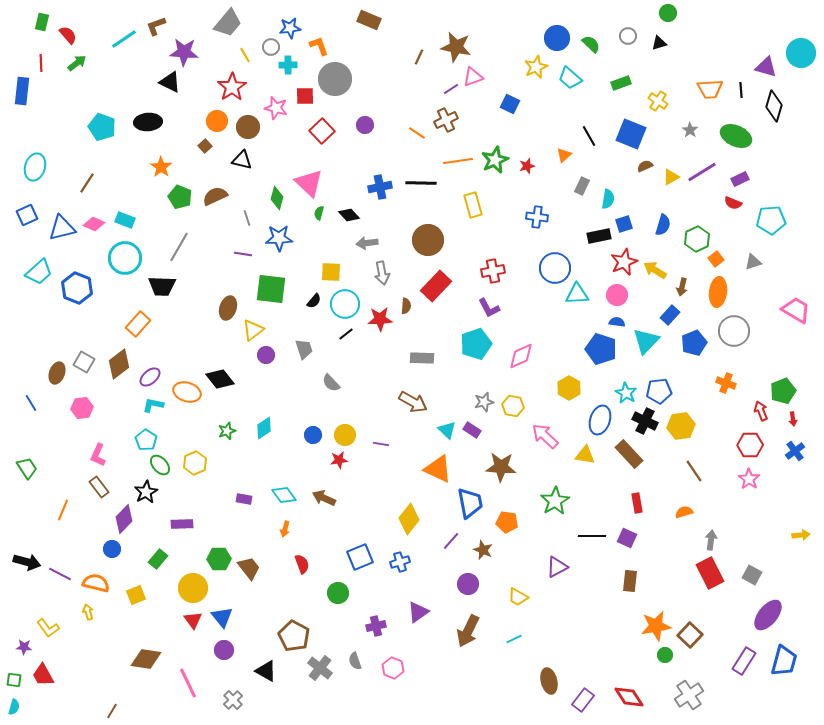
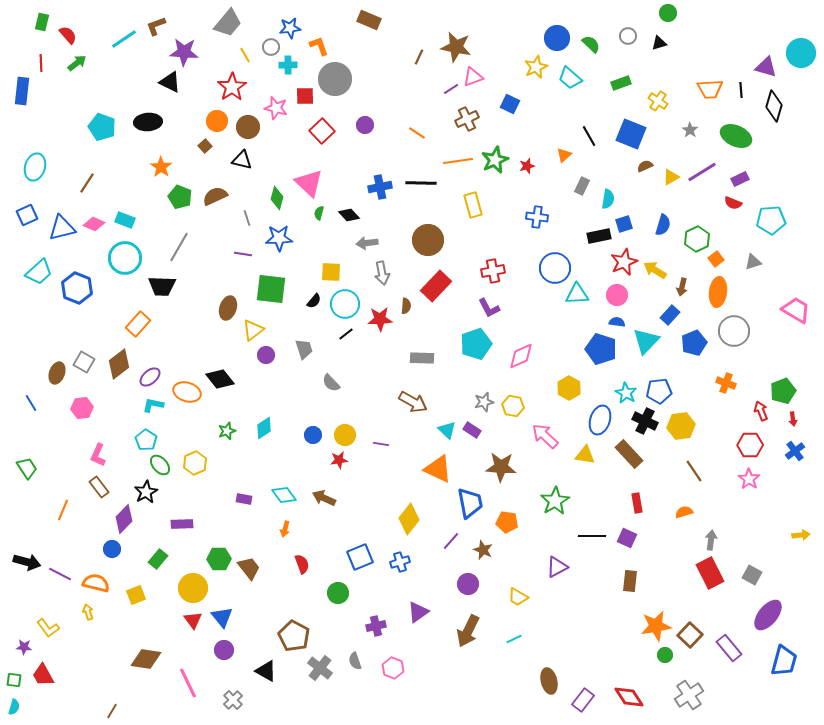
brown cross at (446, 120): moved 21 px right, 1 px up
purple rectangle at (744, 661): moved 15 px left, 13 px up; rotated 72 degrees counterclockwise
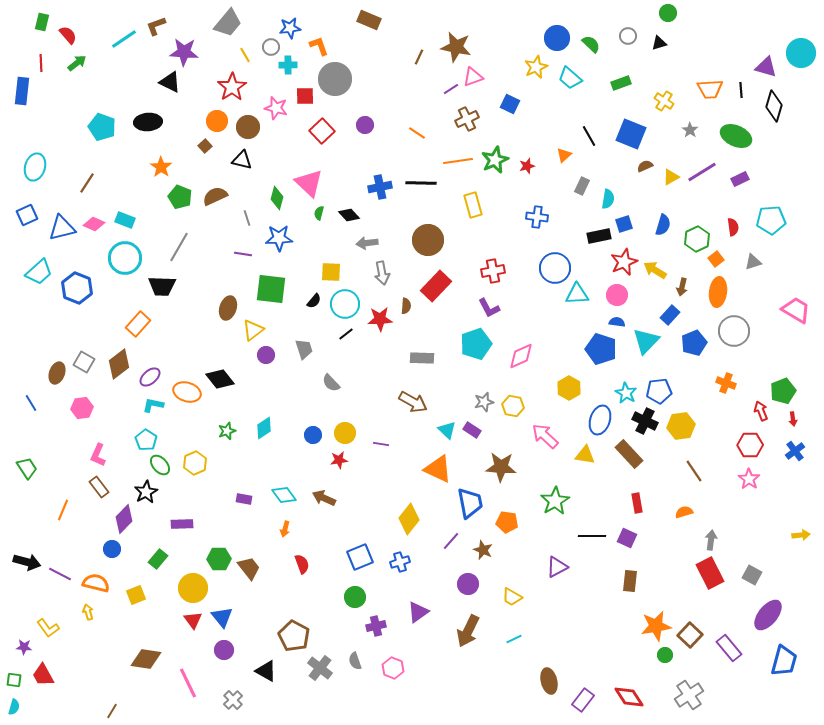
yellow cross at (658, 101): moved 6 px right
red semicircle at (733, 203): moved 24 px down; rotated 120 degrees counterclockwise
yellow circle at (345, 435): moved 2 px up
green circle at (338, 593): moved 17 px right, 4 px down
yellow trapezoid at (518, 597): moved 6 px left
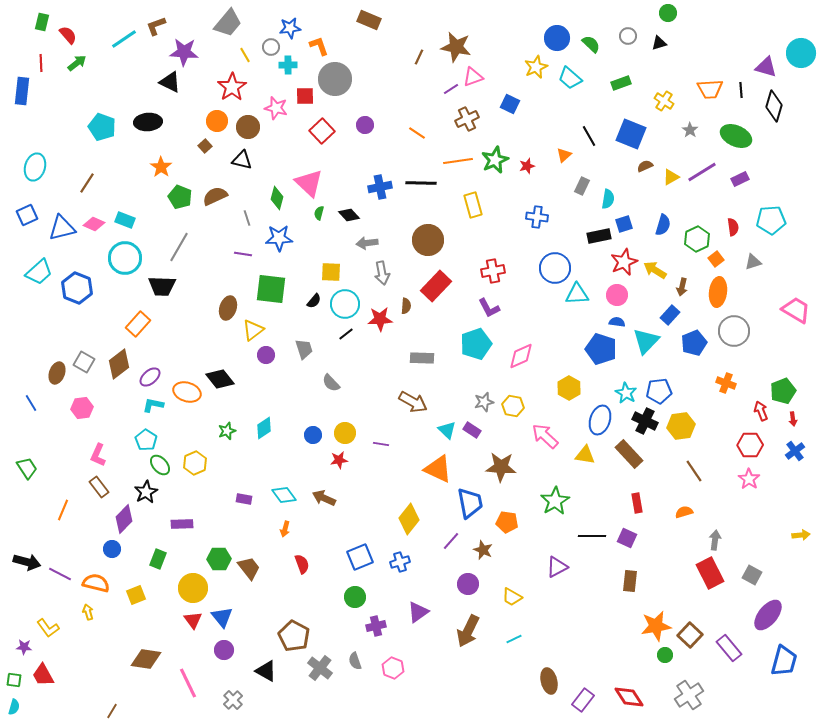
gray arrow at (711, 540): moved 4 px right
green rectangle at (158, 559): rotated 18 degrees counterclockwise
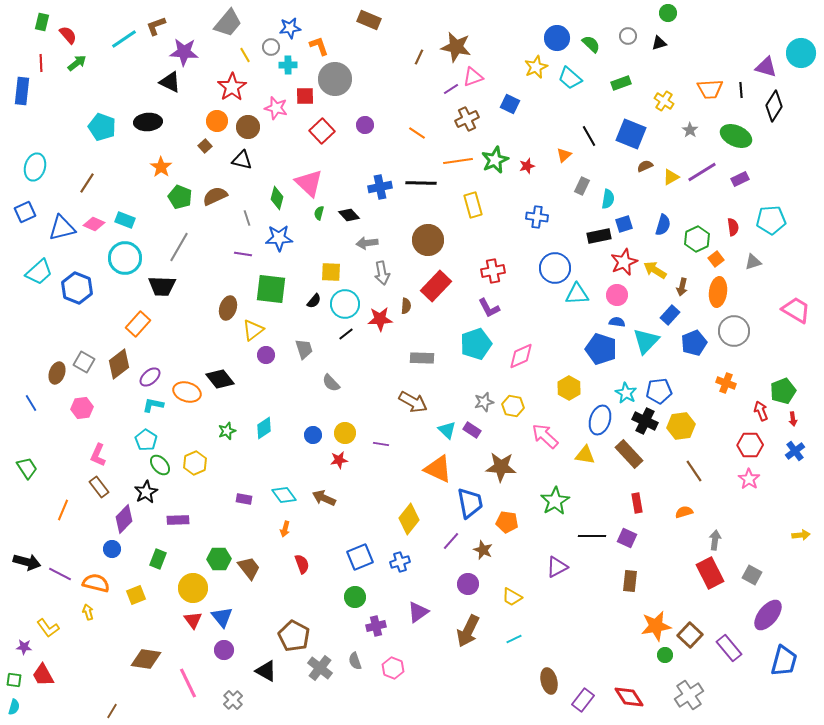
black diamond at (774, 106): rotated 16 degrees clockwise
blue square at (27, 215): moved 2 px left, 3 px up
purple rectangle at (182, 524): moved 4 px left, 4 px up
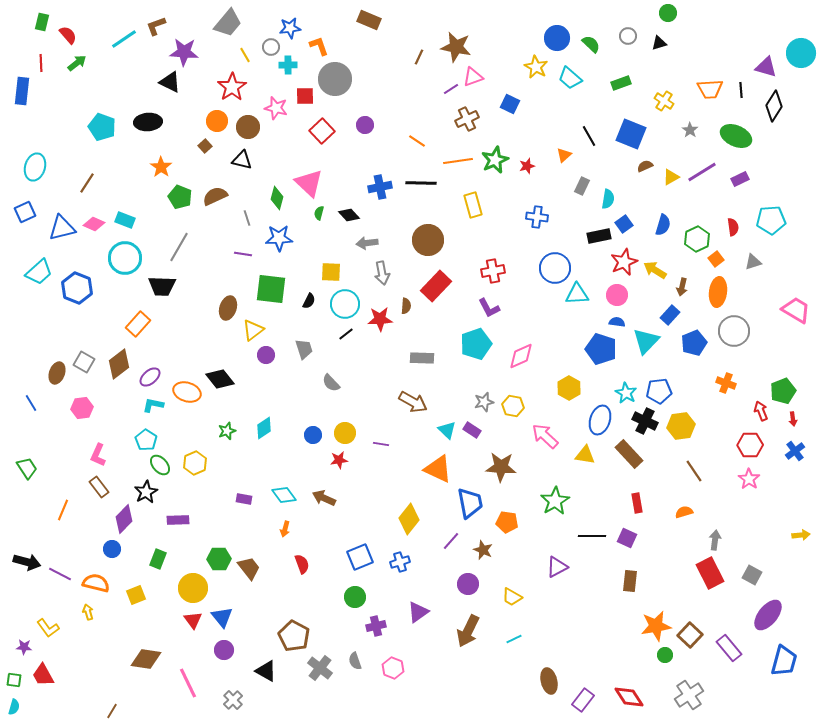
yellow star at (536, 67): rotated 20 degrees counterclockwise
orange line at (417, 133): moved 8 px down
blue square at (624, 224): rotated 18 degrees counterclockwise
black semicircle at (314, 301): moved 5 px left; rotated 14 degrees counterclockwise
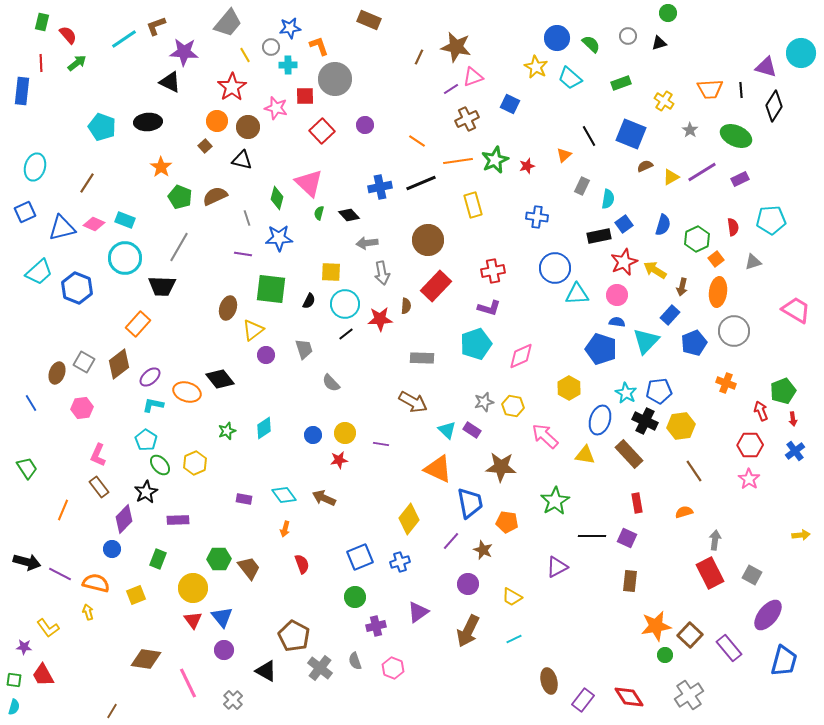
black line at (421, 183): rotated 24 degrees counterclockwise
purple L-shape at (489, 308): rotated 45 degrees counterclockwise
